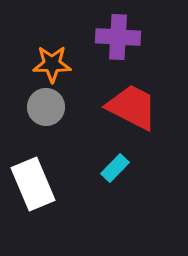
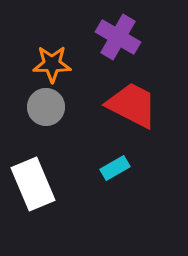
purple cross: rotated 27 degrees clockwise
red trapezoid: moved 2 px up
cyan rectangle: rotated 16 degrees clockwise
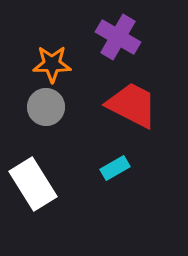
white rectangle: rotated 9 degrees counterclockwise
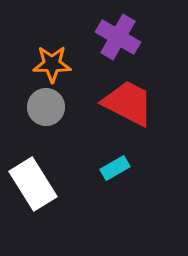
red trapezoid: moved 4 px left, 2 px up
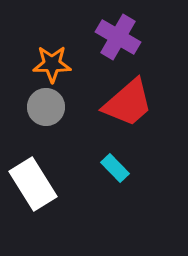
red trapezoid: rotated 112 degrees clockwise
cyan rectangle: rotated 76 degrees clockwise
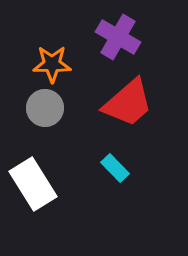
gray circle: moved 1 px left, 1 px down
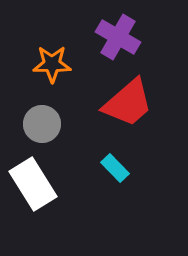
gray circle: moved 3 px left, 16 px down
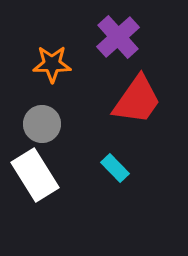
purple cross: rotated 18 degrees clockwise
red trapezoid: moved 9 px right, 3 px up; rotated 14 degrees counterclockwise
white rectangle: moved 2 px right, 9 px up
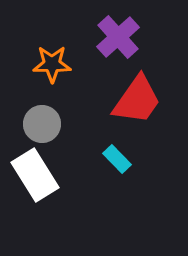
cyan rectangle: moved 2 px right, 9 px up
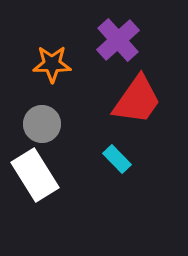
purple cross: moved 3 px down
